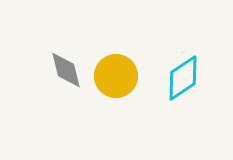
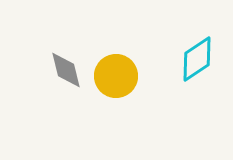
cyan diamond: moved 14 px right, 19 px up
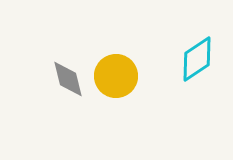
gray diamond: moved 2 px right, 9 px down
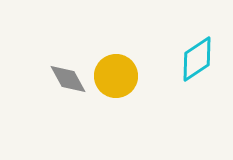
gray diamond: rotated 15 degrees counterclockwise
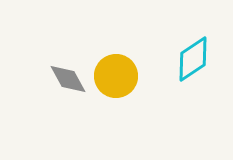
cyan diamond: moved 4 px left
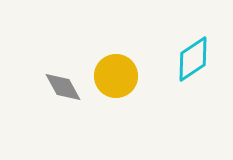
gray diamond: moved 5 px left, 8 px down
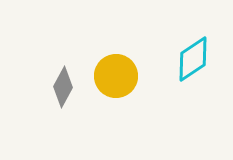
gray diamond: rotated 57 degrees clockwise
